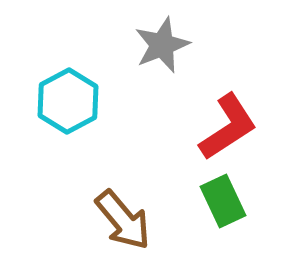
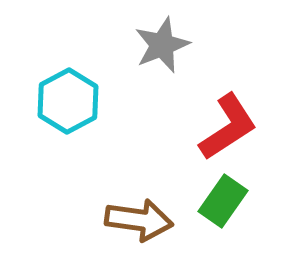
green rectangle: rotated 60 degrees clockwise
brown arrow: moved 16 px right; rotated 42 degrees counterclockwise
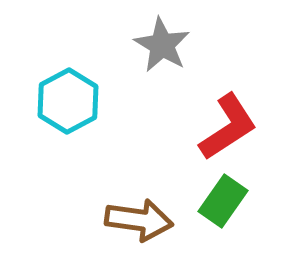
gray star: rotated 20 degrees counterclockwise
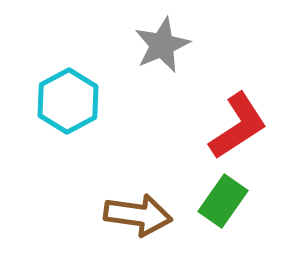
gray star: rotated 18 degrees clockwise
red L-shape: moved 10 px right, 1 px up
brown arrow: moved 1 px left, 5 px up
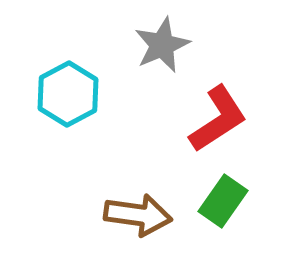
cyan hexagon: moved 7 px up
red L-shape: moved 20 px left, 7 px up
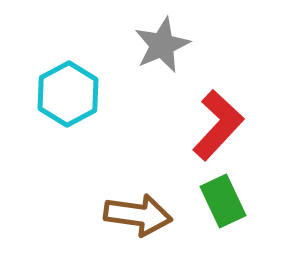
red L-shape: moved 6 px down; rotated 14 degrees counterclockwise
green rectangle: rotated 60 degrees counterclockwise
